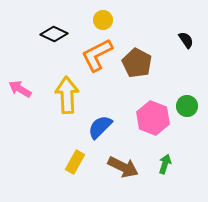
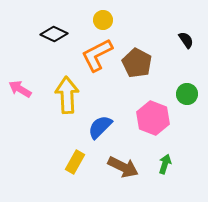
green circle: moved 12 px up
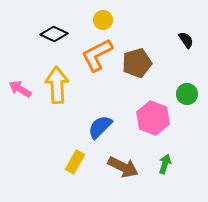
brown pentagon: rotated 28 degrees clockwise
yellow arrow: moved 10 px left, 10 px up
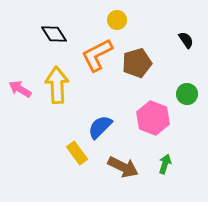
yellow circle: moved 14 px right
black diamond: rotated 32 degrees clockwise
yellow rectangle: moved 2 px right, 9 px up; rotated 65 degrees counterclockwise
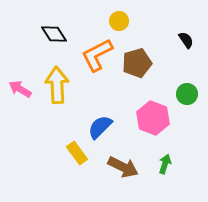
yellow circle: moved 2 px right, 1 px down
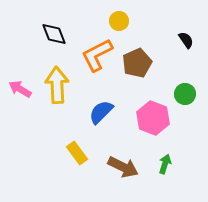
black diamond: rotated 12 degrees clockwise
brown pentagon: rotated 8 degrees counterclockwise
green circle: moved 2 px left
blue semicircle: moved 1 px right, 15 px up
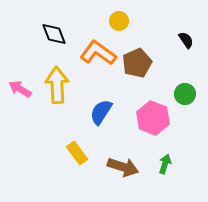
orange L-shape: moved 1 px right, 2 px up; rotated 63 degrees clockwise
blue semicircle: rotated 12 degrees counterclockwise
brown arrow: rotated 8 degrees counterclockwise
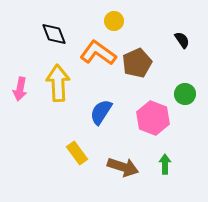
yellow circle: moved 5 px left
black semicircle: moved 4 px left
yellow arrow: moved 1 px right, 2 px up
pink arrow: rotated 110 degrees counterclockwise
green arrow: rotated 18 degrees counterclockwise
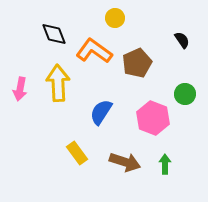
yellow circle: moved 1 px right, 3 px up
orange L-shape: moved 4 px left, 2 px up
brown arrow: moved 2 px right, 5 px up
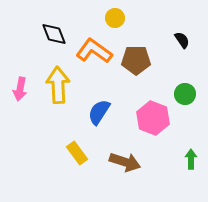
brown pentagon: moved 1 px left, 3 px up; rotated 24 degrees clockwise
yellow arrow: moved 2 px down
blue semicircle: moved 2 px left
green arrow: moved 26 px right, 5 px up
